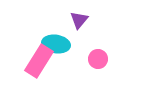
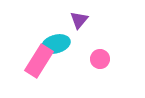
cyan ellipse: rotated 24 degrees counterclockwise
pink circle: moved 2 px right
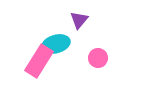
pink circle: moved 2 px left, 1 px up
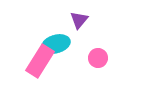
pink rectangle: moved 1 px right
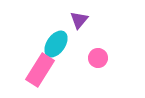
cyan ellipse: rotated 40 degrees counterclockwise
pink rectangle: moved 9 px down
